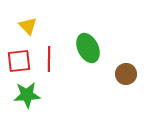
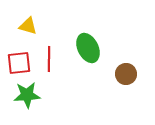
yellow triangle: rotated 30 degrees counterclockwise
red square: moved 2 px down
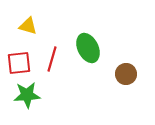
red line: moved 3 px right; rotated 15 degrees clockwise
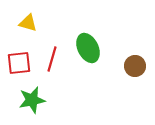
yellow triangle: moved 3 px up
brown circle: moved 9 px right, 8 px up
green star: moved 5 px right, 5 px down; rotated 8 degrees counterclockwise
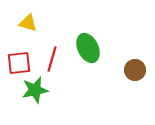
brown circle: moved 4 px down
green star: moved 3 px right, 10 px up
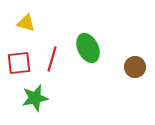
yellow triangle: moved 2 px left
brown circle: moved 3 px up
green star: moved 8 px down
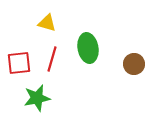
yellow triangle: moved 21 px right
green ellipse: rotated 16 degrees clockwise
brown circle: moved 1 px left, 3 px up
green star: moved 2 px right
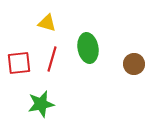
green star: moved 4 px right, 6 px down
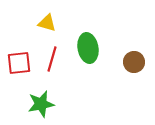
brown circle: moved 2 px up
